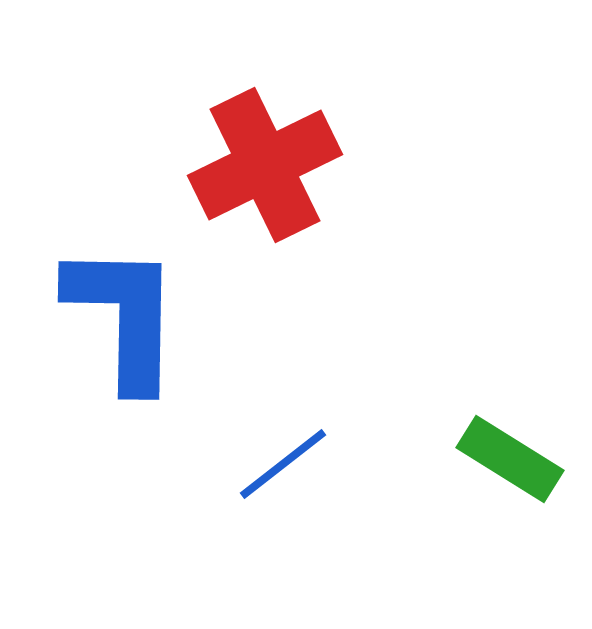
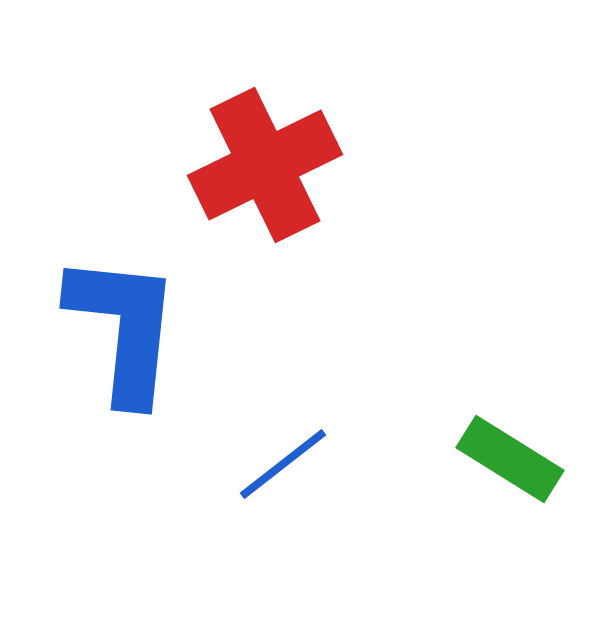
blue L-shape: moved 12 px down; rotated 5 degrees clockwise
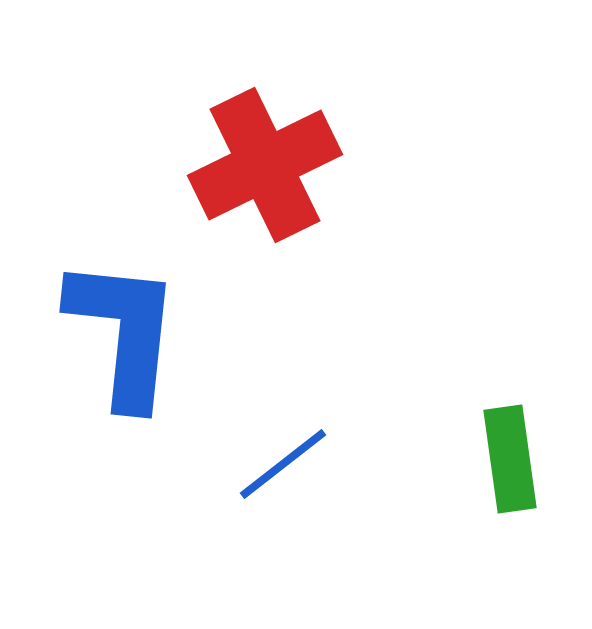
blue L-shape: moved 4 px down
green rectangle: rotated 50 degrees clockwise
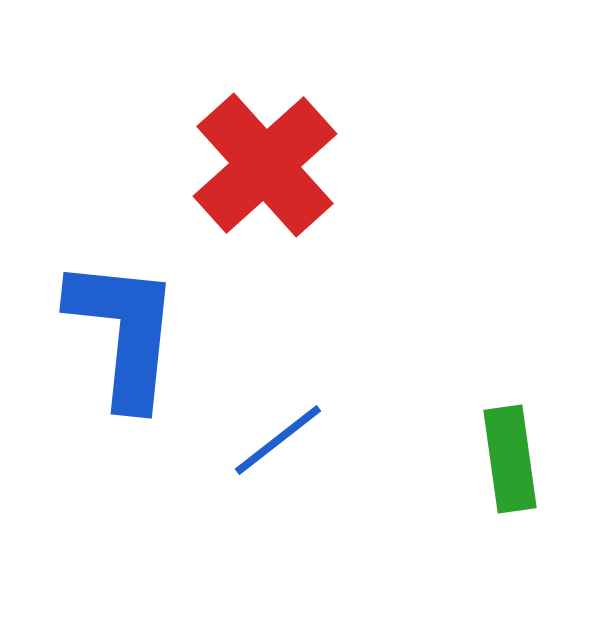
red cross: rotated 16 degrees counterclockwise
blue line: moved 5 px left, 24 px up
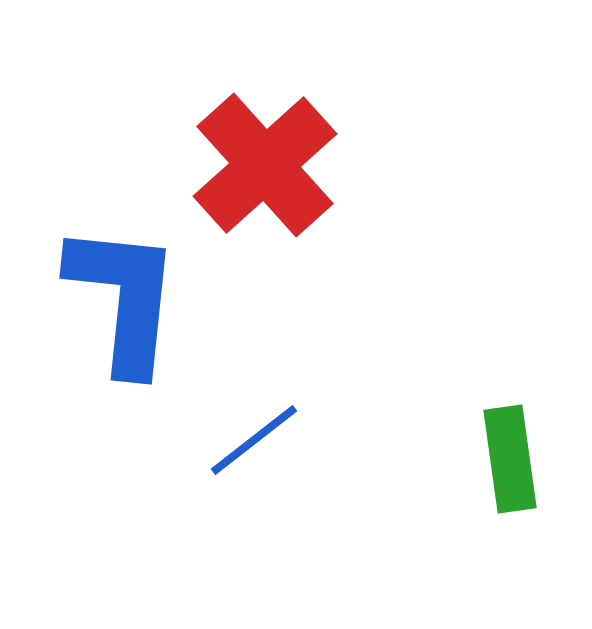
blue L-shape: moved 34 px up
blue line: moved 24 px left
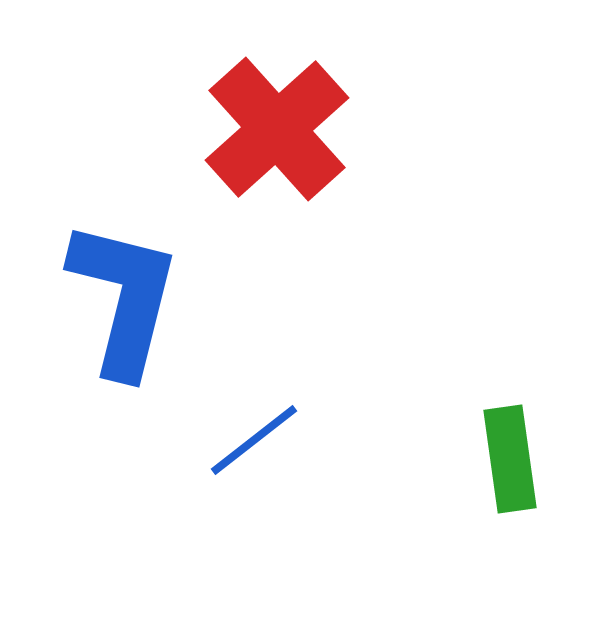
red cross: moved 12 px right, 36 px up
blue L-shape: rotated 8 degrees clockwise
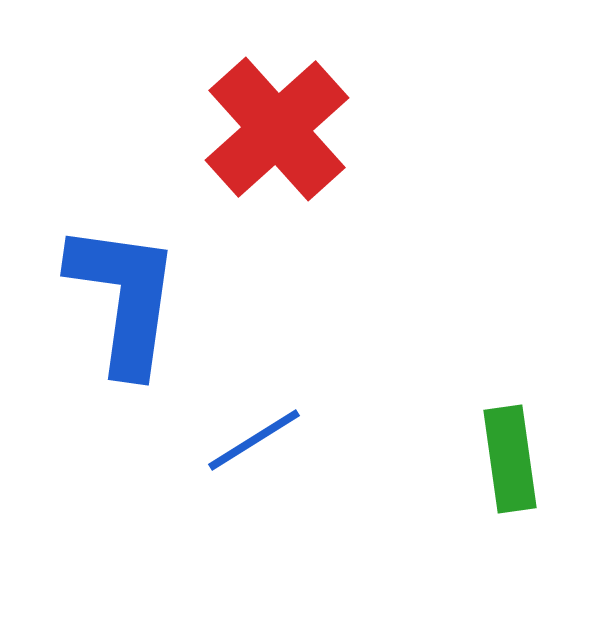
blue L-shape: rotated 6 degrees counterclockwise
blue line: rotated 6 degrees clockwise
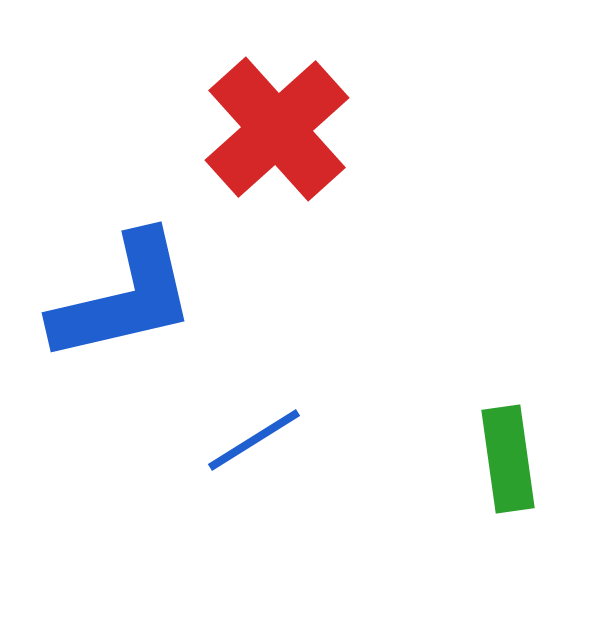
blue L-shape: rotated 69 degrees clockwise
green rectangle: moved 2 px left
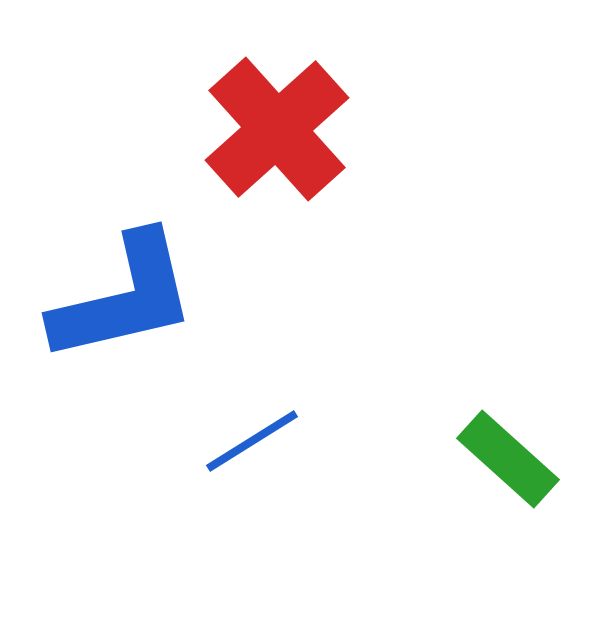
blue line: moved 2 px left, 1 px down
green rectangle: rotated 40 degrees counterclockwise
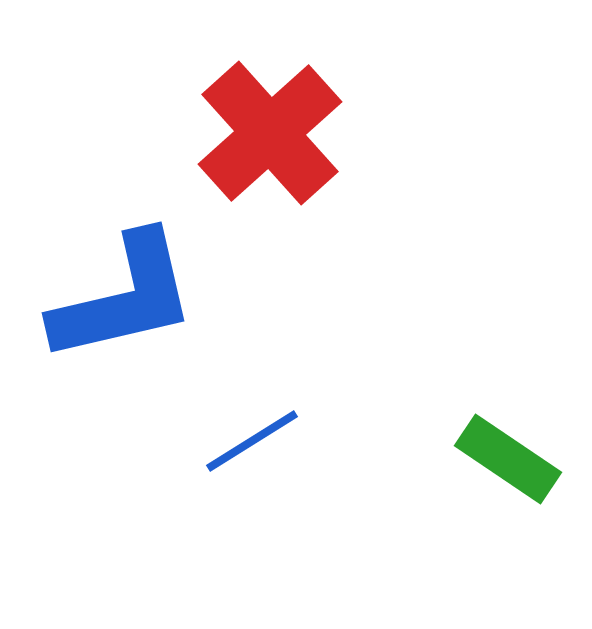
red cross: moved 7 px left, 4 px down
green rectangle: rotated 8 degrees counterclockwise
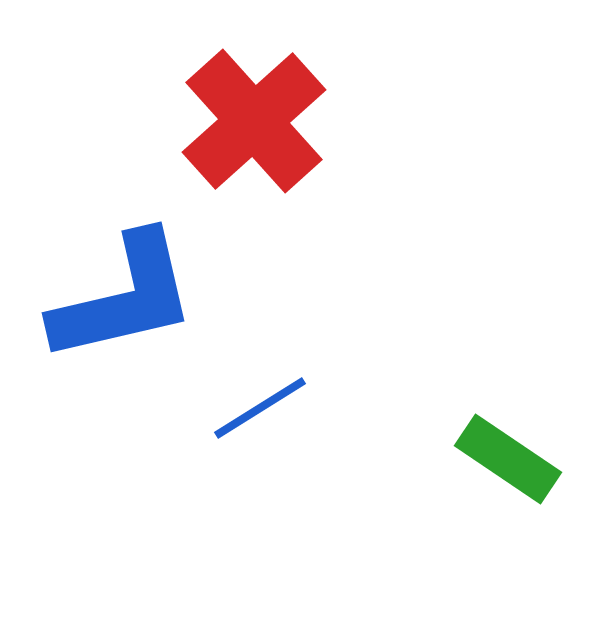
red cross: moved 16 px left, 12 px up
blue line: moved 8 px right, 33 px up
